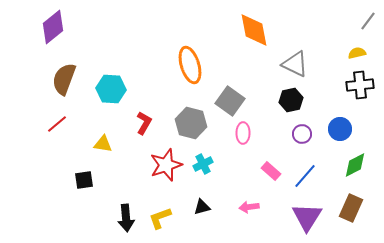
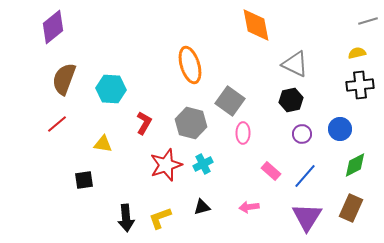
gray line: rotated 36 degrees clockwise
orange diamond: moved 2 px right, 5 px up
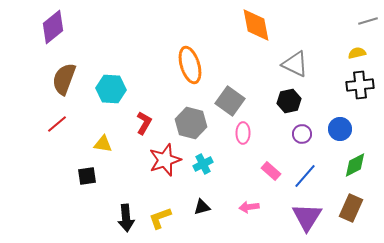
black hexagon: moved 2 px left, 1 px down
red star: moved 1 px left, 5 px up
black square: moved 3 px right, 4 px up
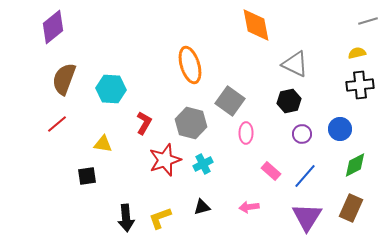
pink ellipse: moved 3 px right
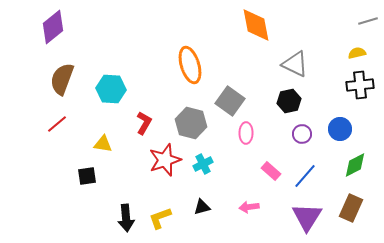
brown semicircle: moved 2 px left
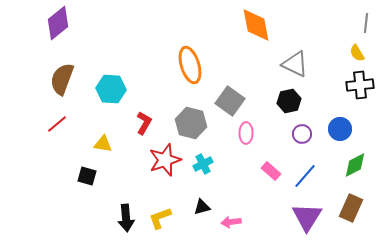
gray line: moved 2 px left, 2 px down; rotated 66 degrees counterclockwise
purple diamond: moved 5 px right, 4 px up
yellow semicircle: rotated 108 degrees counterclockwise
black square: rotated 24 degrees clockwise
pink arrow: moved 18 px left, 15 px down
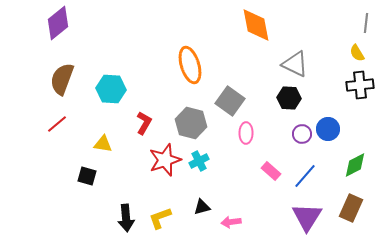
black hexagon: moved 3 px up; rotated 15 degrees clockwise
blue circle: moved 12 px left
cyan cross: moved 4 px left, 3 px up
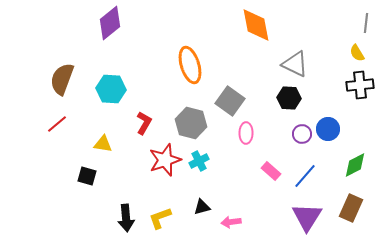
purple diamond: moved 52 px right
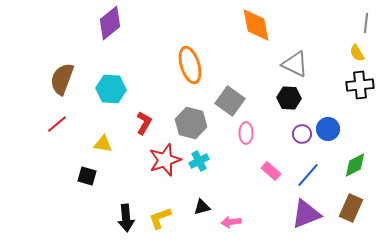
blue line: moved 3 px right, 1 px up
purple triangle: moved 1 px left, 3 px up; rotated 36 degrees clockwise
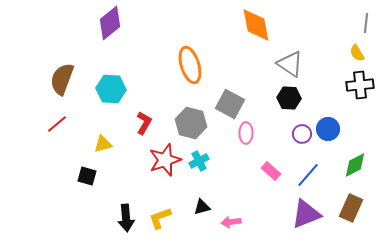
gray triangle: moved 5 px left; rotated 8 degrees clockwise
gray square: moved 3 px down; rotated 8 degrees counterclockwise
yellow triangle: rotated 24 degrees counterclockwise
